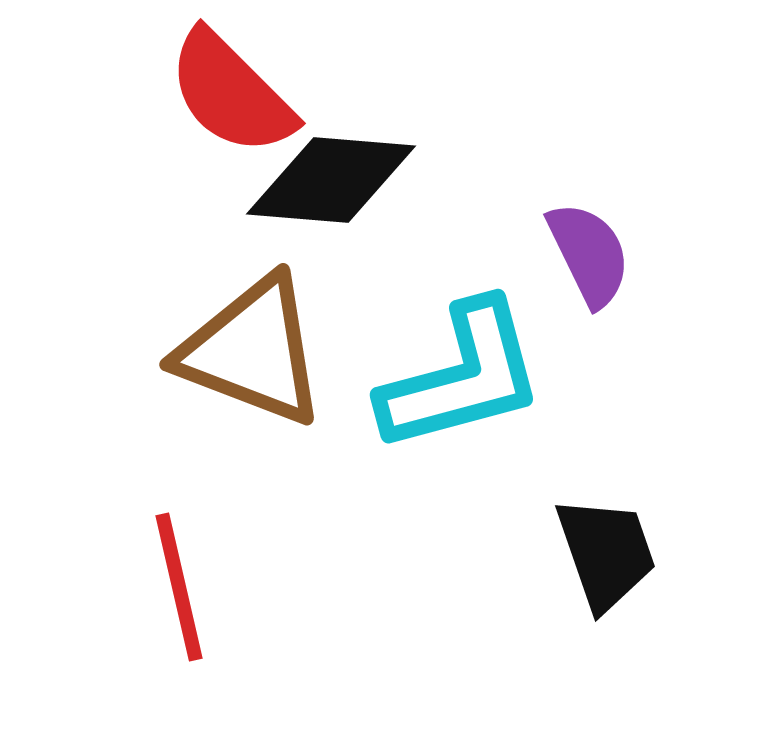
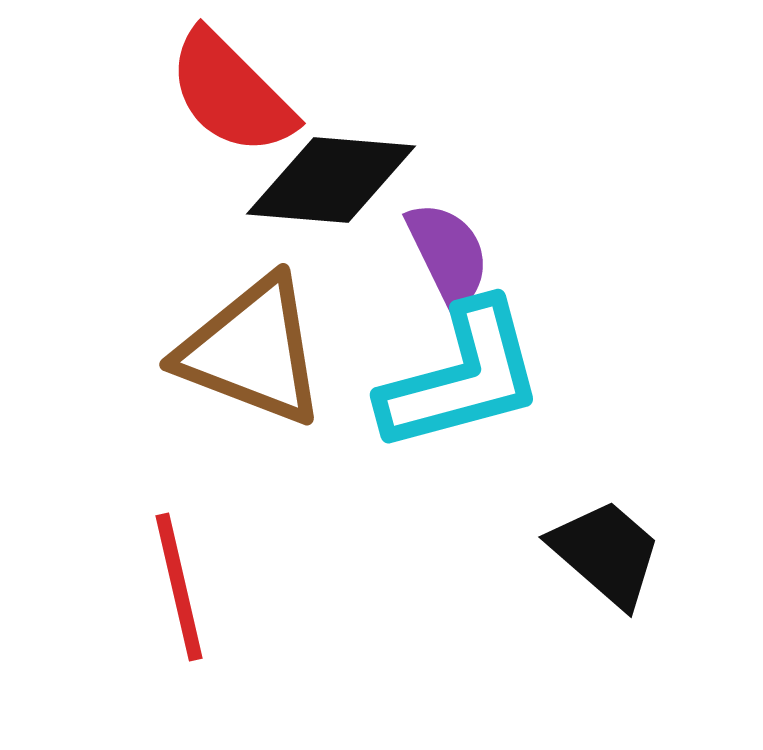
purple semicircle: moved 141 px left
black trapezoid: rotated 30 degrees counterclockwise
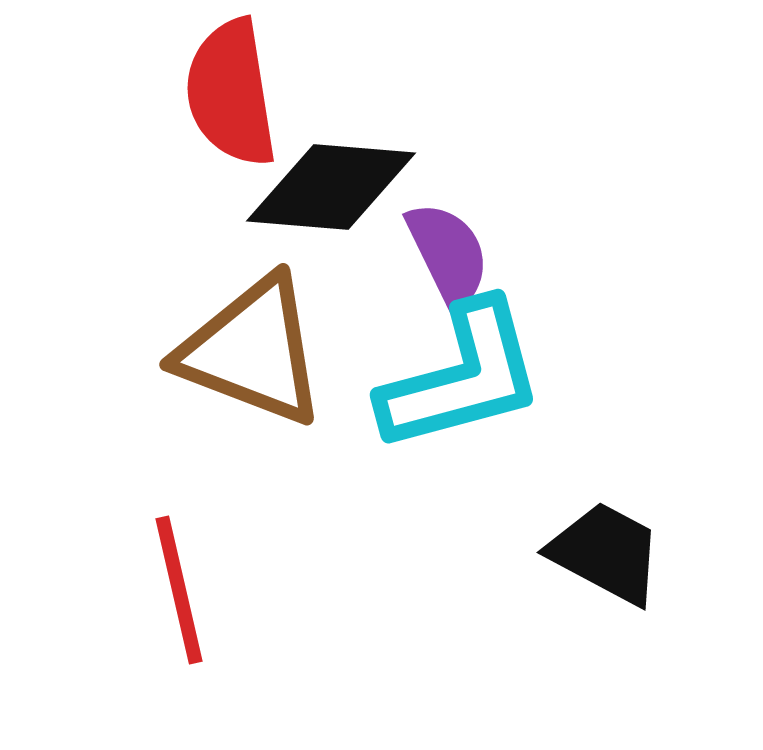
red semicircle: rotated 36 degrees clockwise
black diamond: moved 7 px down
black trapezoid: rotated 13 degrees counterclockwise
red line: moved 3 px down
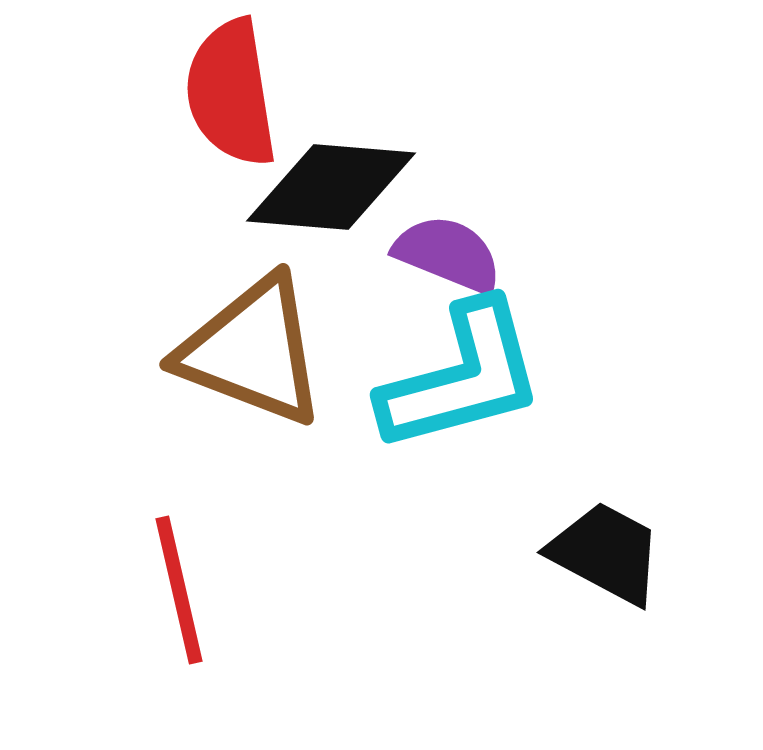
purple semicircle: rotated 42 degrees counterclockwise
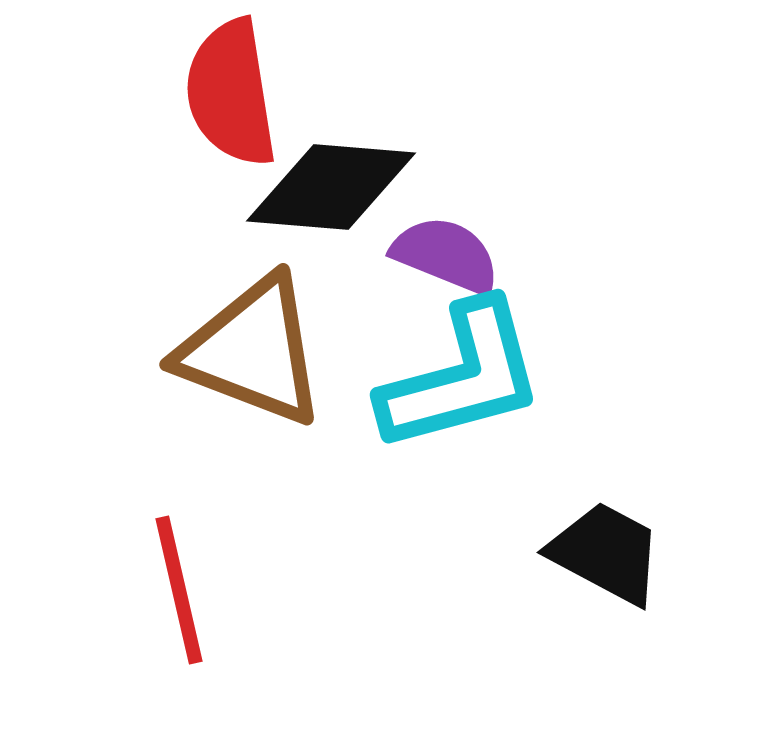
purple semicircle: moved 2 px left, 1 px down
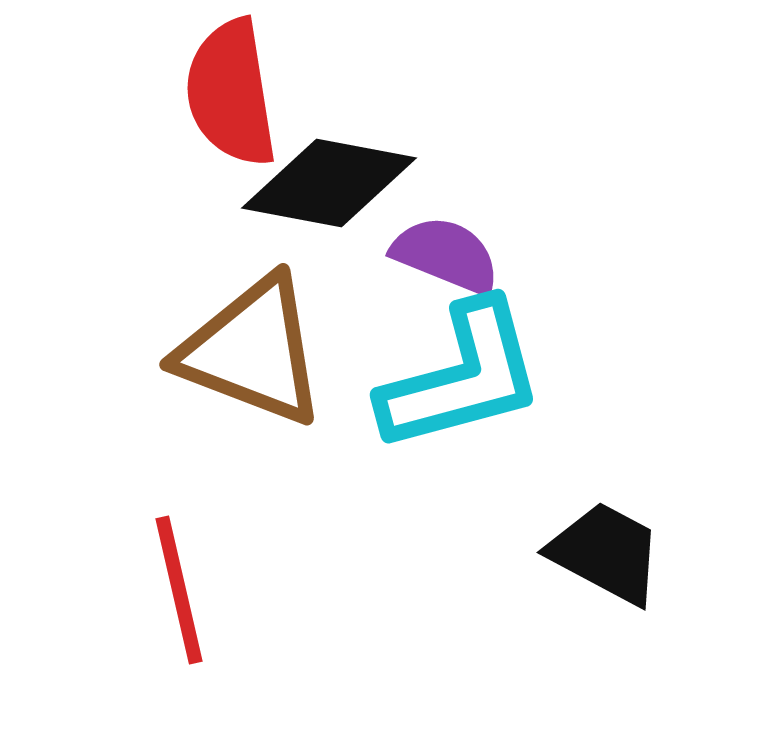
black diamond: moved 2 px left, 4 px up; rotated 6 degrees clockwise
